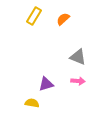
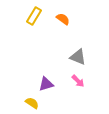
orange semicircle: rotated 80 degrees clockwise
pink arrow: rotated 40 degrees clockwise
yellow semicircle: rotated 24 degrees clockwise
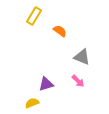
orange semicircle: moved 3 px left, 12 px down
gray triangle: moved 4 px right
yellow semicircle: rotated 56 degrees counterclockwise
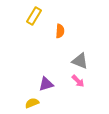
orange semicircle: rotated 56 degrees clockwise
gray triangle: moved 2 px left, 4 px down
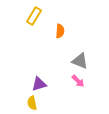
purple triangle: moved 7 px left
yellow semicircle: rotated 80 degrees counterclockwise
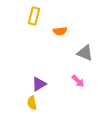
yellow rectangle: rotated 18 degrees counterclockwise
orange semicircle: rotated 80 degrees clockwise
gray triangle: moved 5 px right, 8 px up
purple triangle: rotated 14 degrees counterclockwise
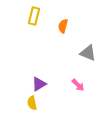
orange semicircle: moved 3 px right, 5 px up; rotated 112 degrees clockwise
gray triangle: moved 3 px right
pink arrow: moved 4 px down
